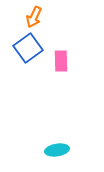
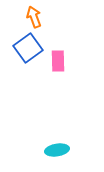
orange arrow: rotated 135 degrees clockwise
pink rectangle: moved 3 px left
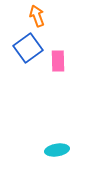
orange arrow: moved 3 px right, 1 px up
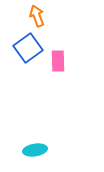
cyan ellipse: moved 22 px left
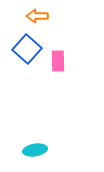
orange arrow: rotated 70 degrees counterclockwise
blue square: moved 1 px left, 1 px down; rotated 12 degrees counterclockwise
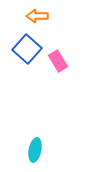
pink rectangle: rotated 30 degrees counterclockwise
cyan ellipse: rotated 70 degrees counterclockwise
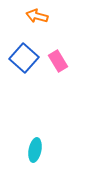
orange arrow: rotated 15 degrees clockwise
blue square: moved 3 px left, 9 px down
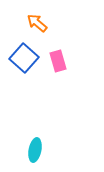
orange arrow: moved 7 px down; rotated 25 degrees clockwise
pink rectangle: rotated 15 degrees clockwise
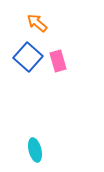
blue square: moved 4 px right, 1 px up
cyan ellipse: rotated 25 degrees counterclockwise
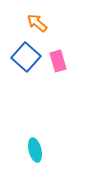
blue square: moved 2 px left
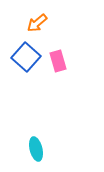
orange arrow: rotated 80 degrees counterclockwise
cyan ellipse: moved 1 px right, 1 px up
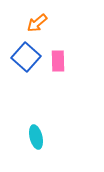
pink rectangle: rotated 15 degrees clockwise
cyan ellipse: moved 12 px up
